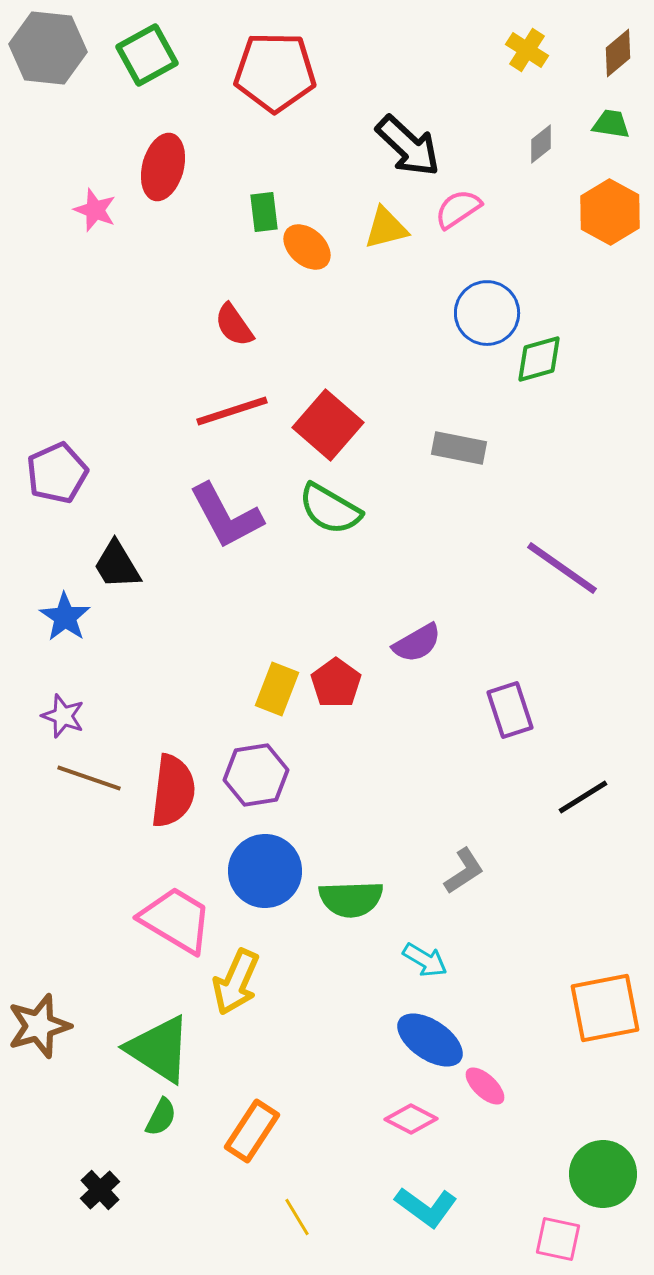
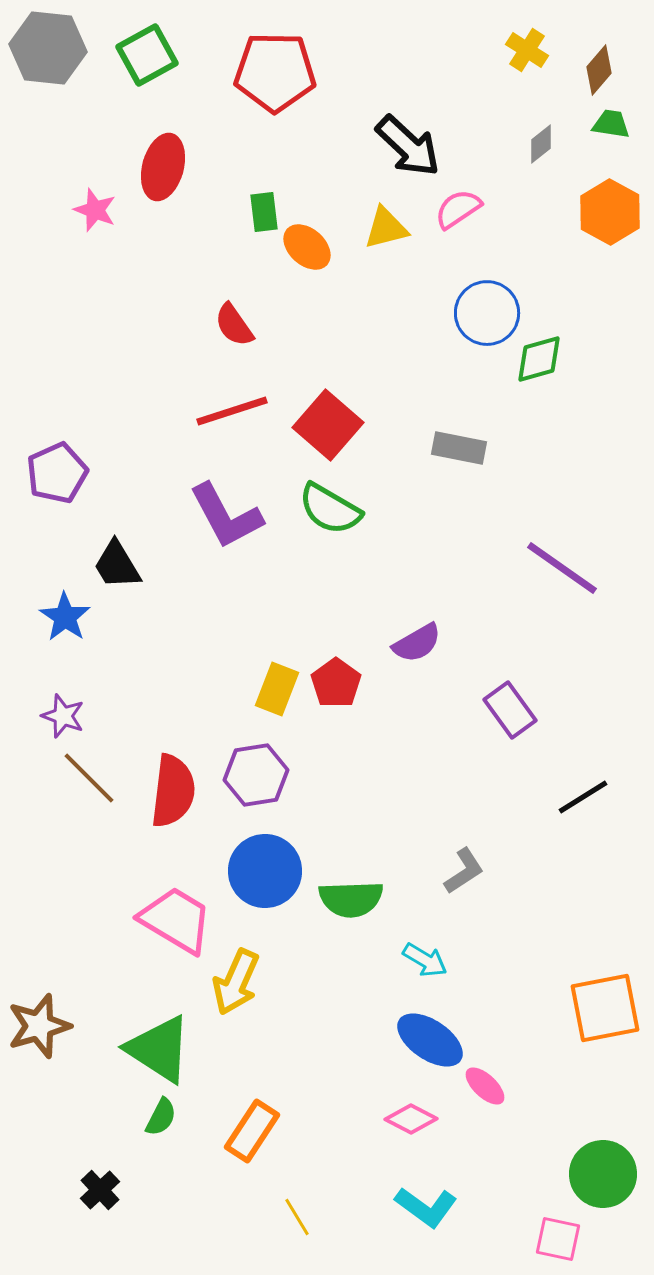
brown diamond at (618, 53): moved 19 px left, 17 px down; rotated 9 degrees counterclockwise
purple rectangle at (510, 710): rotated 18 degrees counterclockwise
brown line at (89, 778): rotated 26 degrees clockwise
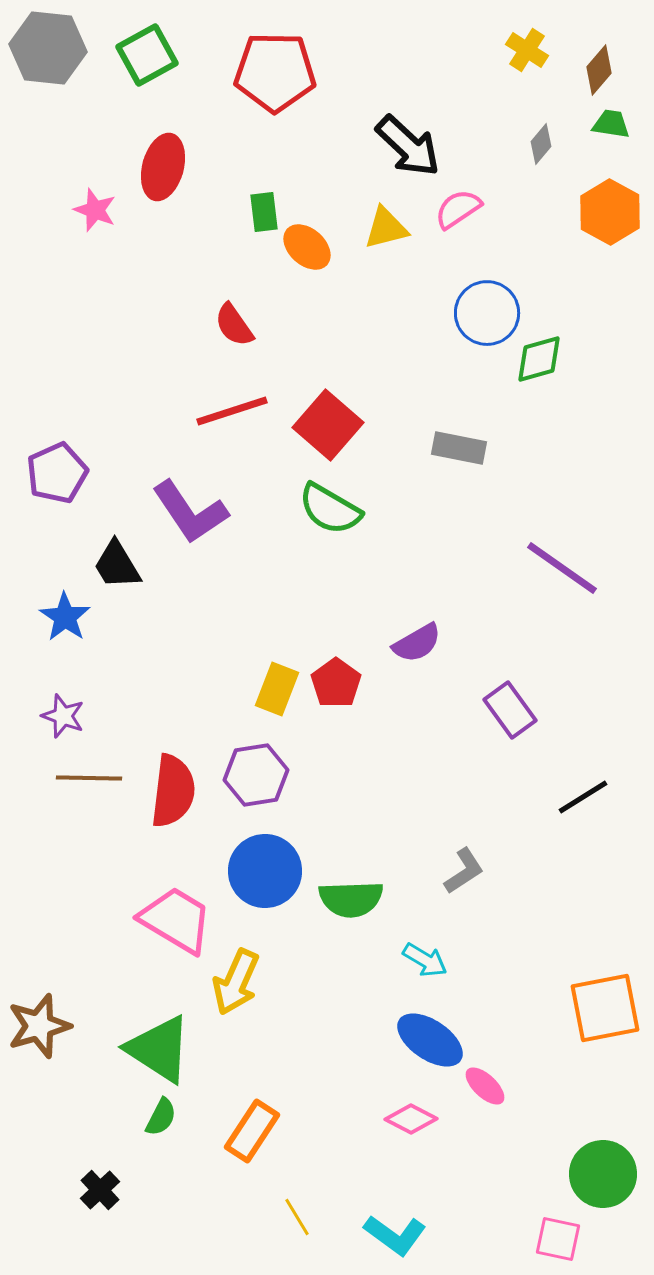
gray diamond at (541, 144): rotated 12 degrees counterclockwise
purple L-shape at (226, 516): moved 36 px left, 4 px up; rotated 6 degrees counterclockwise
brown line at (89, 778): rotated 44 degrees counterclockwise
cyan L-shape at (426, 1207): moved 31 px left, 28 px down
